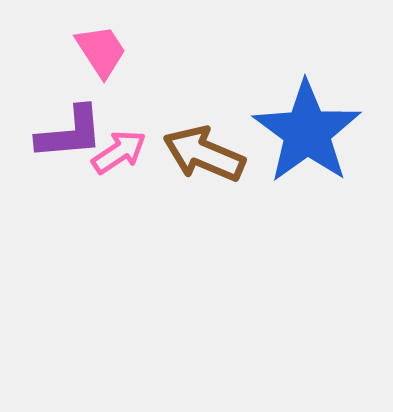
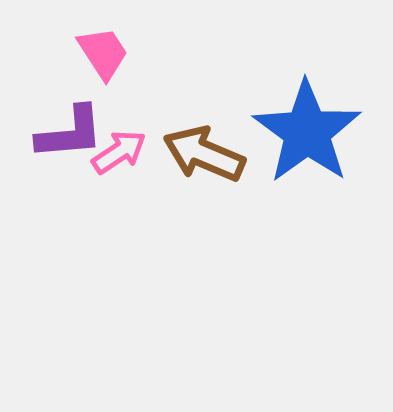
pink trapezoid: moved 2 px right, 2 px down
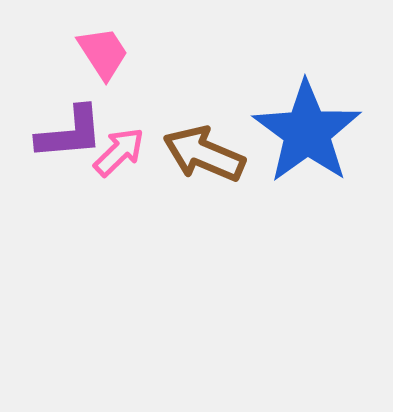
pink arrow: rotated 10 degrees counterclockwise
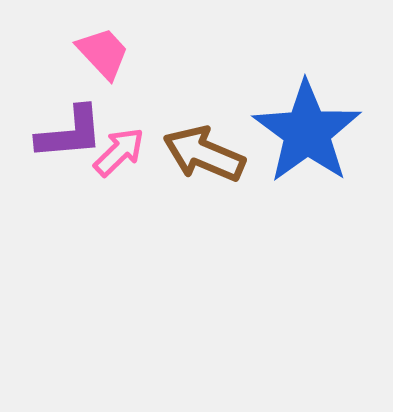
pink trapezoid: rotated 10 degrees counterclockwise
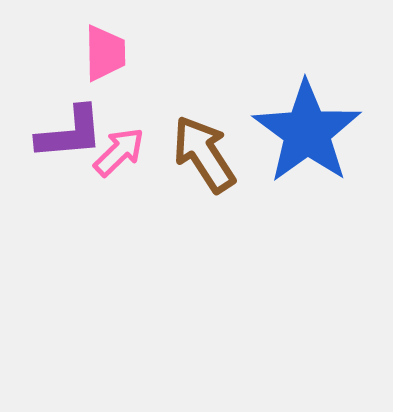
pink trapezoid: moved 2 px right; rotated 42 degrees clockwise
brown arrow: rotated 34 degrees clockwise
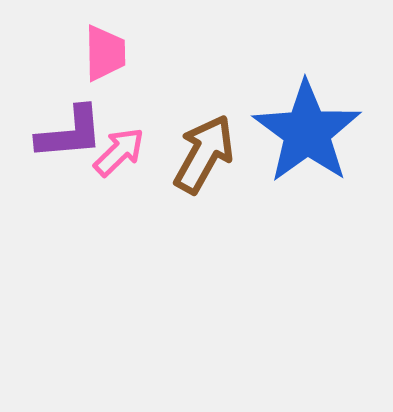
brown arrow: rotated 62 degrees clockwise
